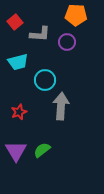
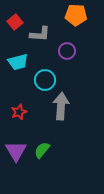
purple circle: moved 9 px down
green semicircle: rotated 12 degrees counterclockwise
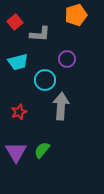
orange pentagon: rotated 20 degrees counterclockwise
purple circle: moved 8 px down
purple triangle: moved 1 px down
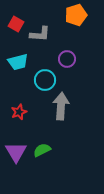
red square: moved 1 px right, 2 px down; rotated 21 degrees counterclockwise
green semicircle: rotated 24 degrees clockwise
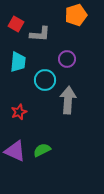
cyan trapezoid: rotated 70 degrees counterclockwise
gray arrow: moved 7 px right, 6 px up
purple triangle: moved 1 px left, 1 px up; rotated 35 degrees counterclockwise
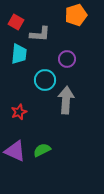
red square: moved 2 px up
cyan trapezoid: moved 1 px right, 8 px up
gray arrow: moved 2 px left
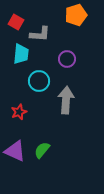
cyan trapezoid: moved 2 px right
cyan circle: moved 6 px left, 1 px down
green semicircle: rotated 24 degrees counterclockwise
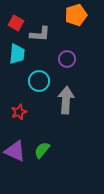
red square: moved 1 px down
cyan trapezoid: moved 4 px left
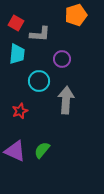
purple circle: moved 5 px left
red star: moved 1 px right, 1 px up
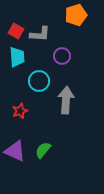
red square: moved 8 px down
cyan trapezoid: moved 3 px down; rotated 10 degrees counterclockwise
purple circle: moved 3 px up
green semicircle: moved 1 px right
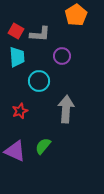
orange pentagon: rotated 15 degrees counterclockwise
gray arrow: moved 9 px down
green semicircle: moved 4 px up
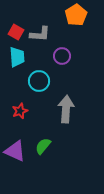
red square: moved 1 px down
